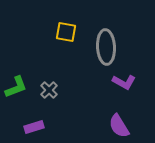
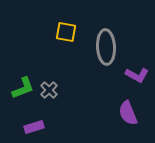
purple L-shape: moved 13 px right, 7 px up
green L-shape: moved 7 px right, 1 px down
purple semicircle: moved 9 px right, 13 px up; rotated 10 degrees clockwise
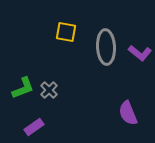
purple L-shape: moved 3 px right, 22 px up; rotated 10 degrees clockwise
purple rectangle: rotated 18 degrees counterclockwise
